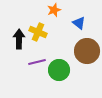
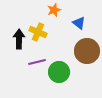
green circle: moved 2 px down
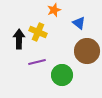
green circle: moved 3 px right, 3 px down
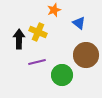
brown circle: moved 1 px left, 4 px down
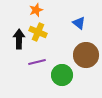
orange star: moved 18 px left
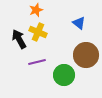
black arrow: rotated 30 degrees counterclockwise
green circle: moved 2 px right
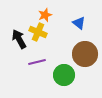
orange star: moved 9 px right, 5 px down
brown circle: moved 1 px left, 1 px up
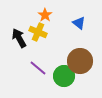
orange star: rotated 16 degrees counterclockwise
black arrow: moved 1 px up
brown circle: moved 5 px left, 7 px down
purple line: moved 1 px right, 6 px down; rotated 54 degrees clockwise
green circle: moved 1 px down
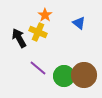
brown circle: moved 4 px right, 14 px down
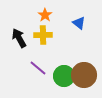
yellow cross: moved 5 px right, 3 px down; rotated 24 degrees counterclockwise
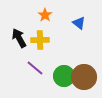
yellow cross: moved 3 px left, 5 px down
purple line: moved 3 px left
brown circle: moved 2 px down
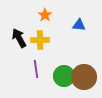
blue triangle: moved 2 px down; rotated 32 degrees counterclockwise
purple line: moved 1 px right, 1 px down; rotated 42 degrees clockwise
